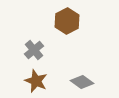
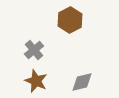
brown hexagon: moved 3 px right, 1 px up
gray diamond: rotated 50 degrees counterclockwise
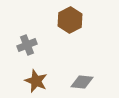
gray cross: moved 7 px left, 5 px up; rotated 18 degrees clockwise
gray diamond: rotated 20 degrees clockwise
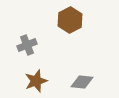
brown star: rotated 30 degrees clockwise
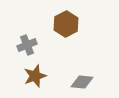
brown hexagon: moved 4 px left, 4 px down
brown star: moved 1 px left, 5 px up
